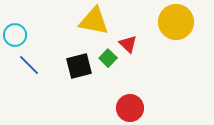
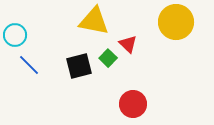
red circle: moved 3 px right, 4 px up
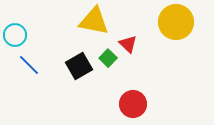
black square: rotated 16 degrees counterclockwise
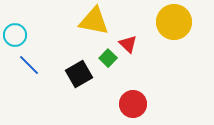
yellow circle: moved 2 px left
black square: moved 8 px down
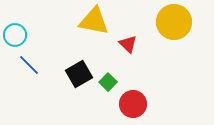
green square: moved 24 px down
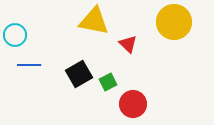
blue line: rotated 45 degrees counterclockwise
green square: rotated 18 degrees clockwise
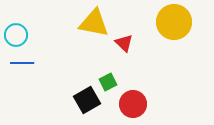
yellow triangle: moved 2 px down
cyan circle: moved 1 px right
red triangle: moved 4 px left, 1 px up
blue line: moved 7 px left, 2 px up
black square: moved 8 px right, 26 px down
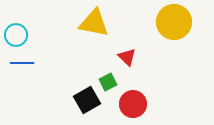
red triangle: moved 3 px right, 14 px down
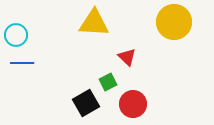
yellow triangle: rotated 8 degrees counterclockwise
black square: moved 1 px left, 3 px down
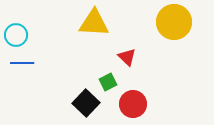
black square: rotated 16 degrees counterclockwise
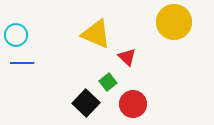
yellow triangle: moved 2 px right, 11 px down; rotated 20 degrees clockwise
green square: rotated 12 degrees counterclockwise
